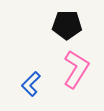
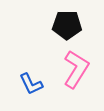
blue L-shape: rotated 70 degrees counterclockwise
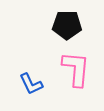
pink L-shape: rotated 27 degrees counterclockwise
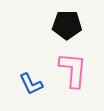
pink L-shape: moved 3 px left, 1 px down
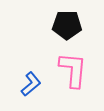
blue L-shape: rotated 105 degrees counterclockwise
